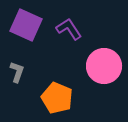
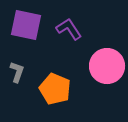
purple square: rotated 12 degrees counterclockwise
pink circle: moved 3 px right
orange pentagon: moved 2 px left, 9 px up
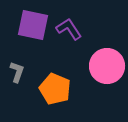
purple square: moved 7 px right
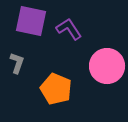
purple square: moved 2 px left, 4 px up
gray L-shape: moved 9 px up
orange pentagon: moved 1 px right
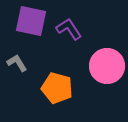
gray L-shape: rotated 50 degrees counterclockwise
orange pentagon: moved 1 px right, 1 px up; rotated 8 degrees counterclockwise
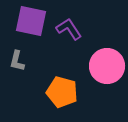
gray L-shape: moved 2 px up; rotated 135 degrees counterclockwise
orange pentagon: moved 5 px right, 4 px down
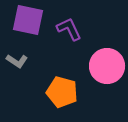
purple square: moved 3 px left, 1 px up
purple L-shape: rotated 8 degrees clockwise
gray L-shape: rotated 70 degrees counterclockwise
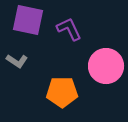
pink circle: moved 1 px left
orange pentagon: rotated 16 degrees counterclockwise
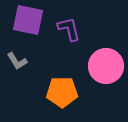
purple L-shape: rotated 12 degrees clockwise
gray L-shape: rotated 25 degrees clockwise
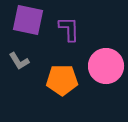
purple L-shape: rotated 12 degrees clockwise
gray L-shape: moved 2 px right
orange pentagon: moved 12 px up
